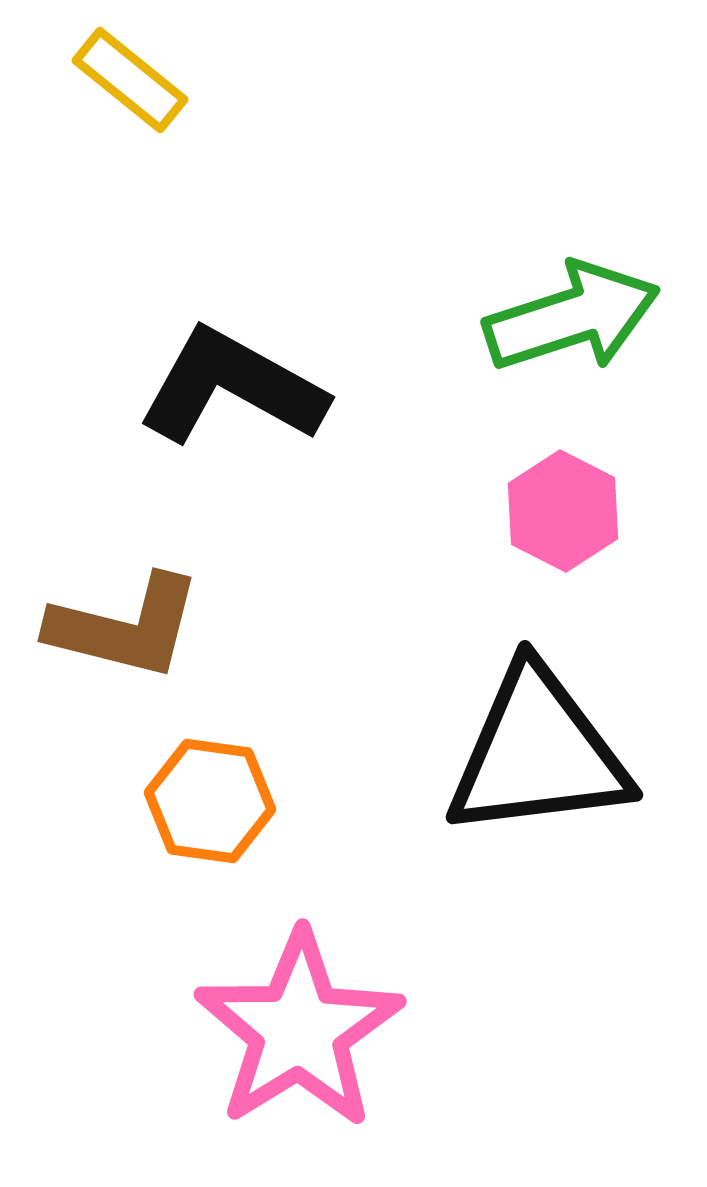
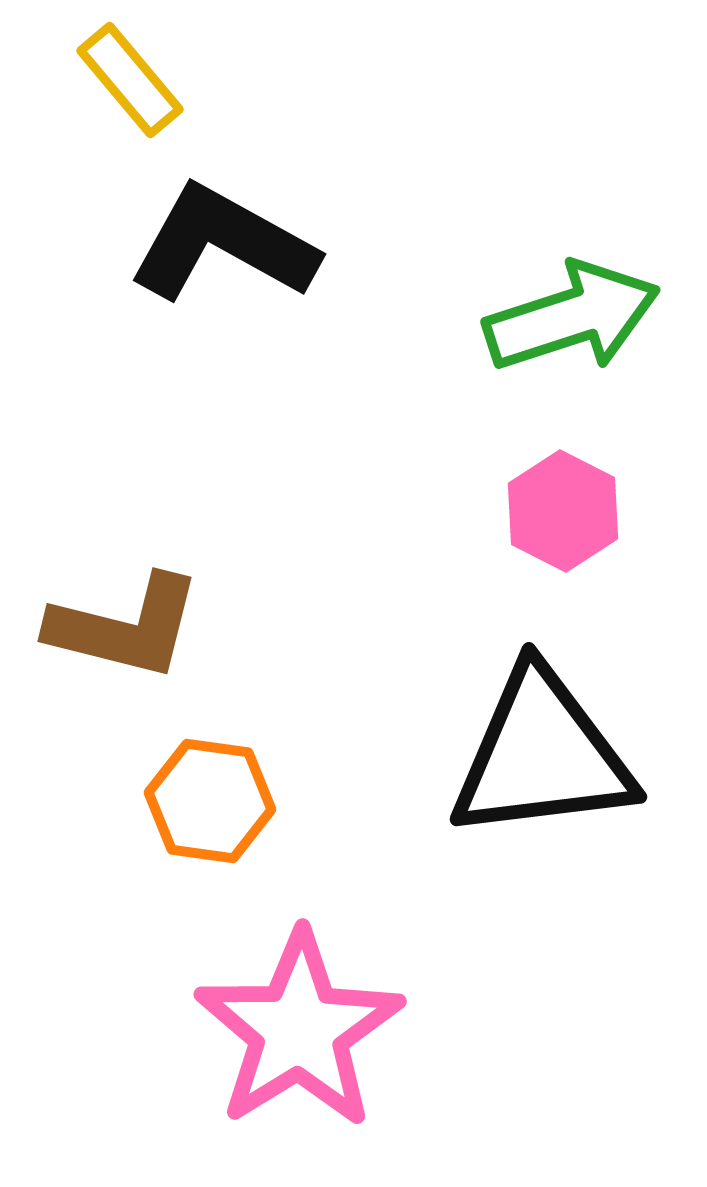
yellow rectangle: rotated 11 degrees clockwise
black L-shape: moved 9 px left, 143 px up
black triangle: moved 4 px right, 2 px down
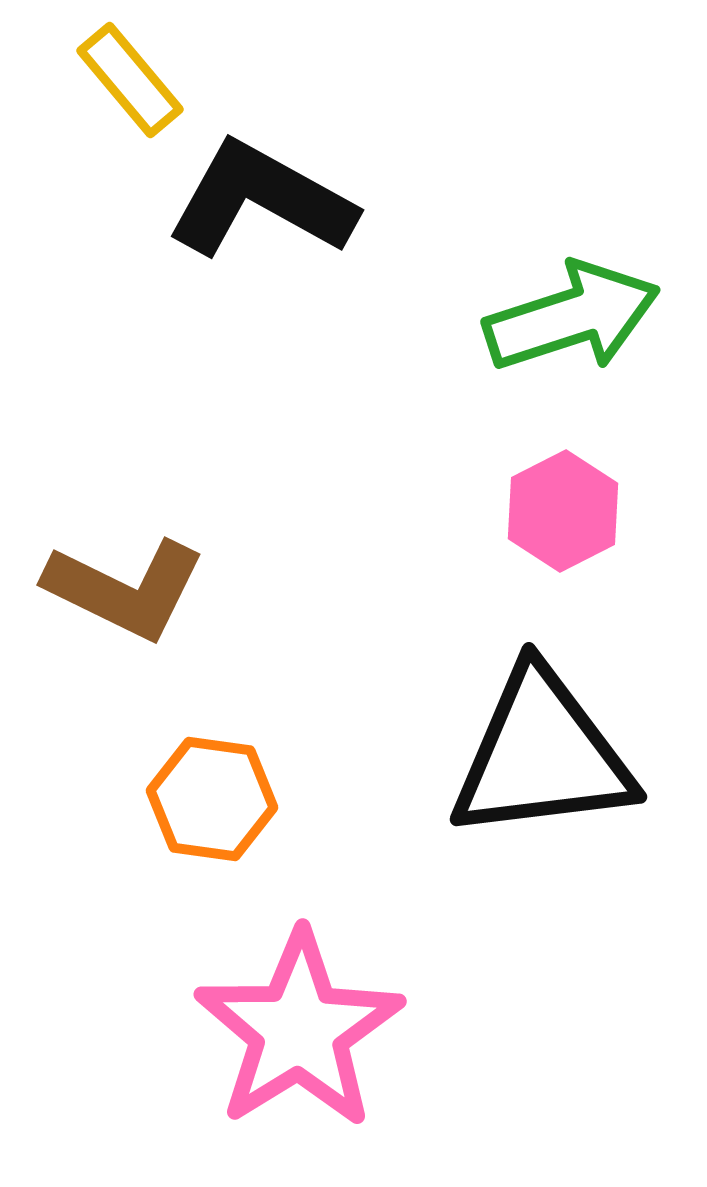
black L-shape: moved 38 px right, 44 px up
pink hexagon: rotated 6 degrees clockwise
brown L-shape: moved 38 px up; rotated 12 degrees clockwise
orange hexagon: moved 2 px right, 2 px up
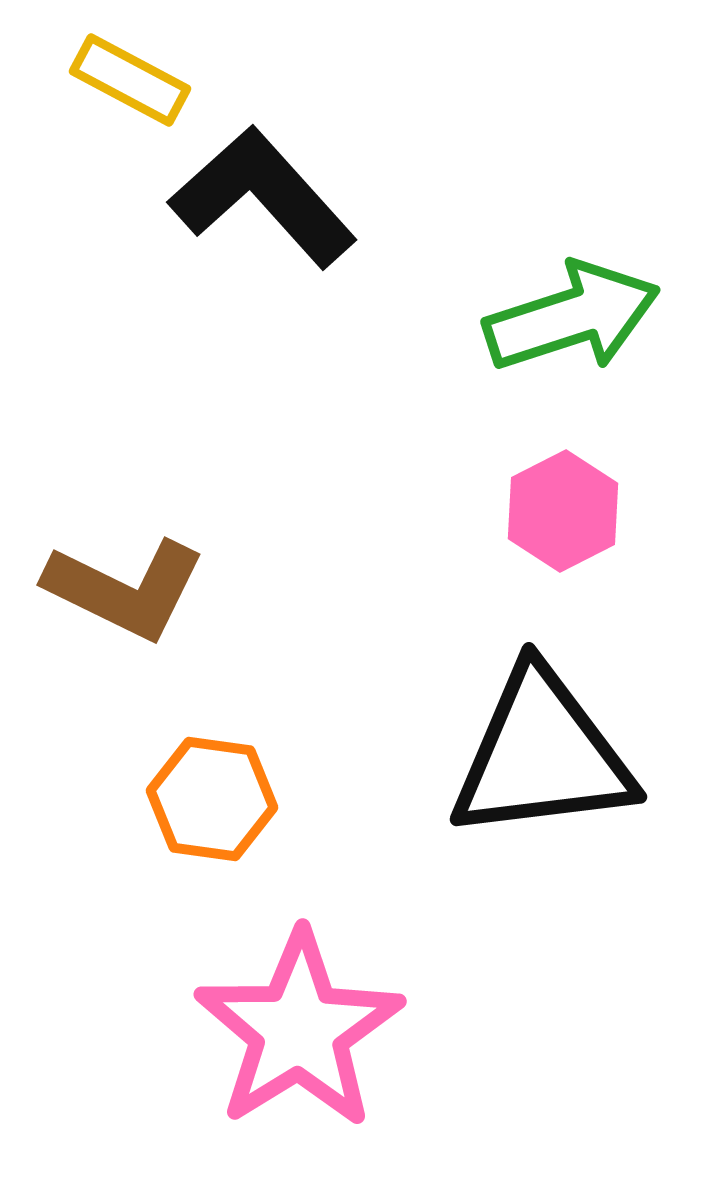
yellow rectangle: rotated 22 degrees counterclockwise
black L-shape: moved 2 px right, 3 px up; rotated 19 degrees clockwise
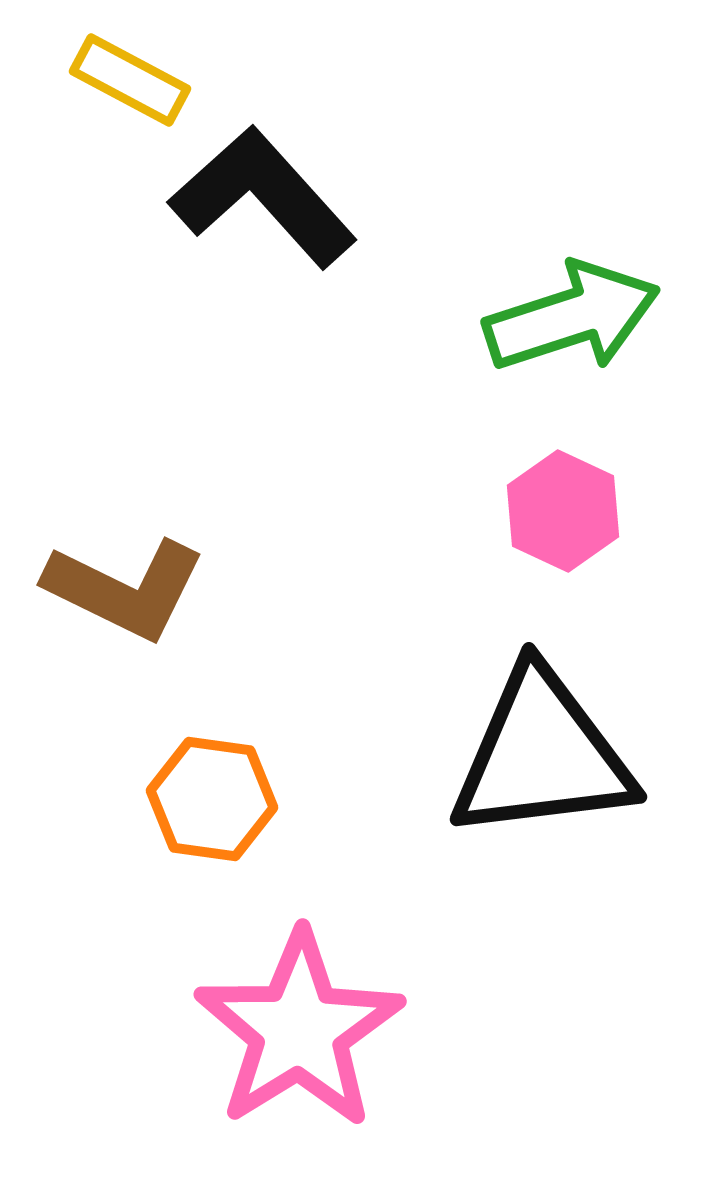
pink hexagon: rotated 8 degrees counterclockwise
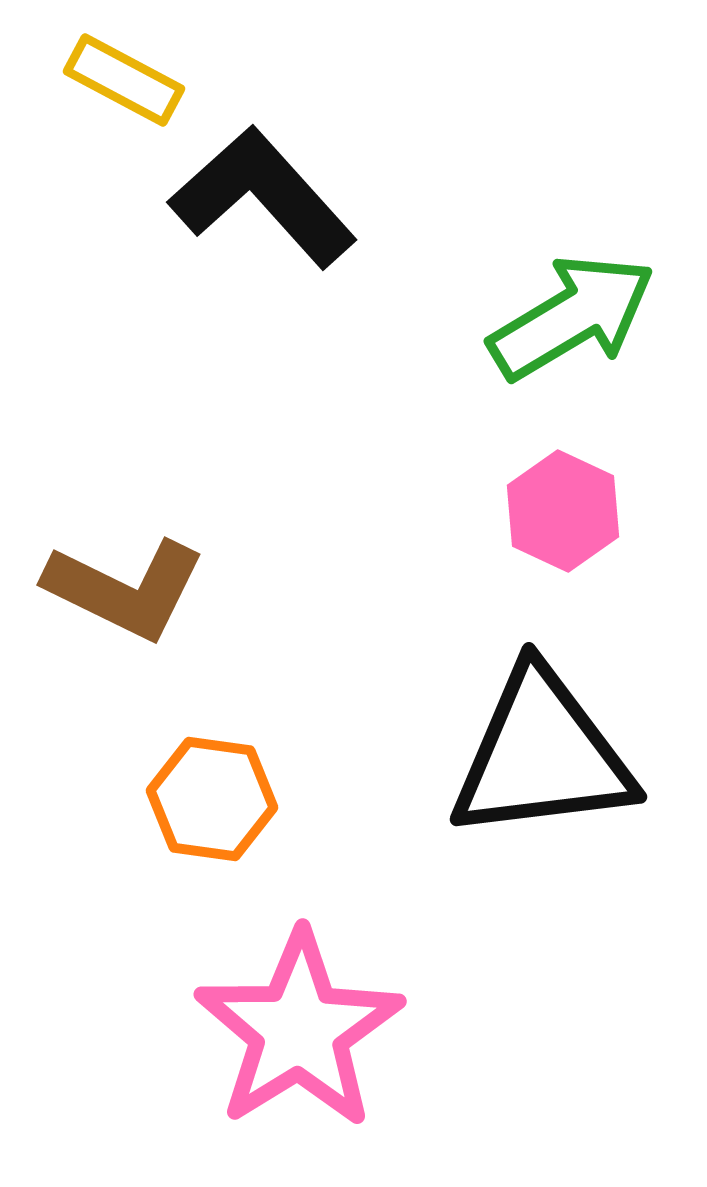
yellow rectangle: moved 6 px left
green arrow: rotated 13 degrees counterclockwise
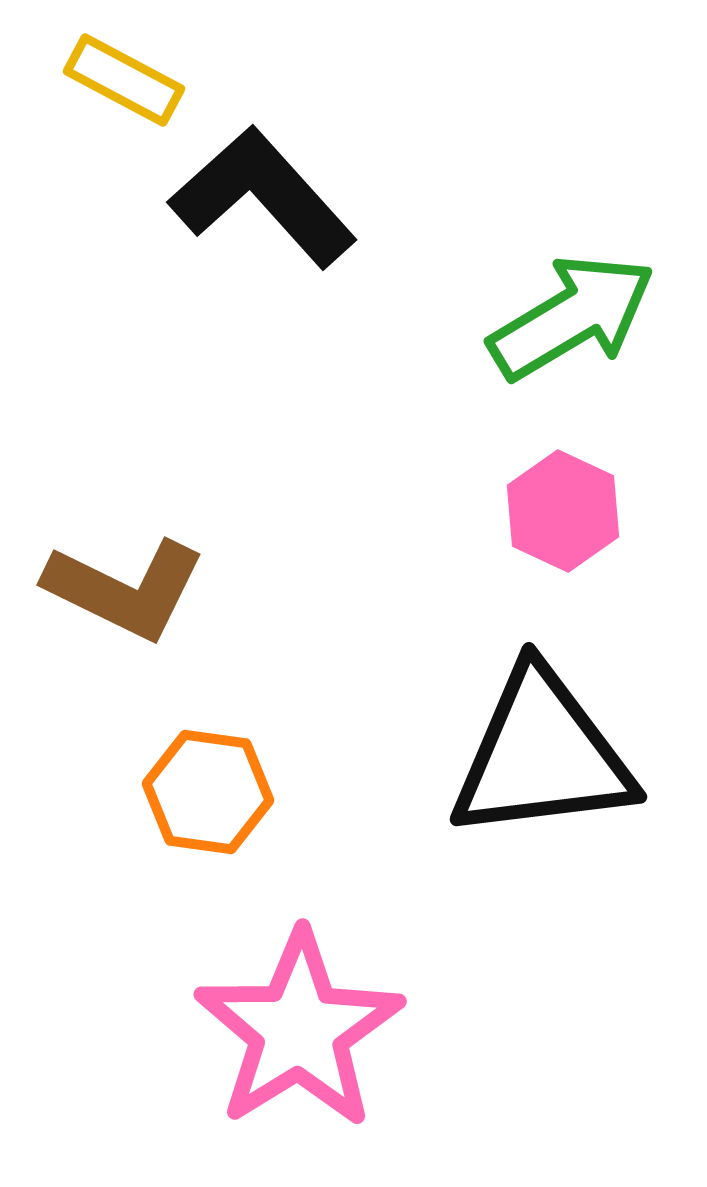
orange hexagon: moved 4 px left, 7 px up
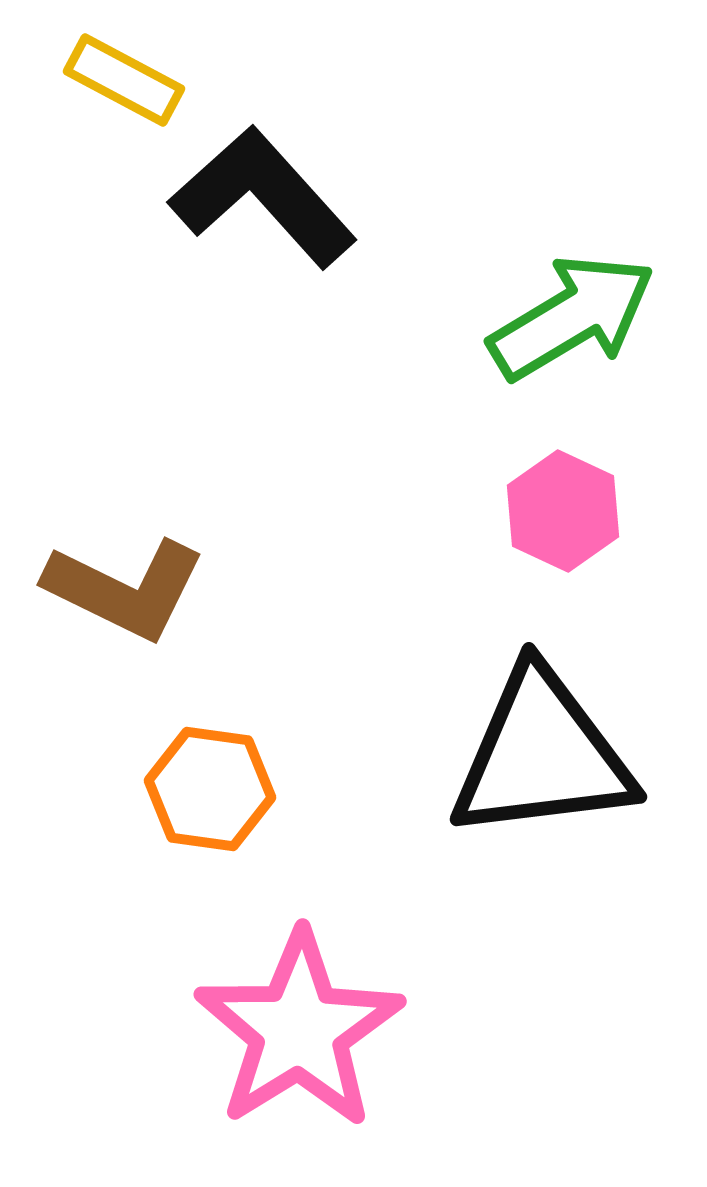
orange hexagon: moved 2 px right, 3 px up
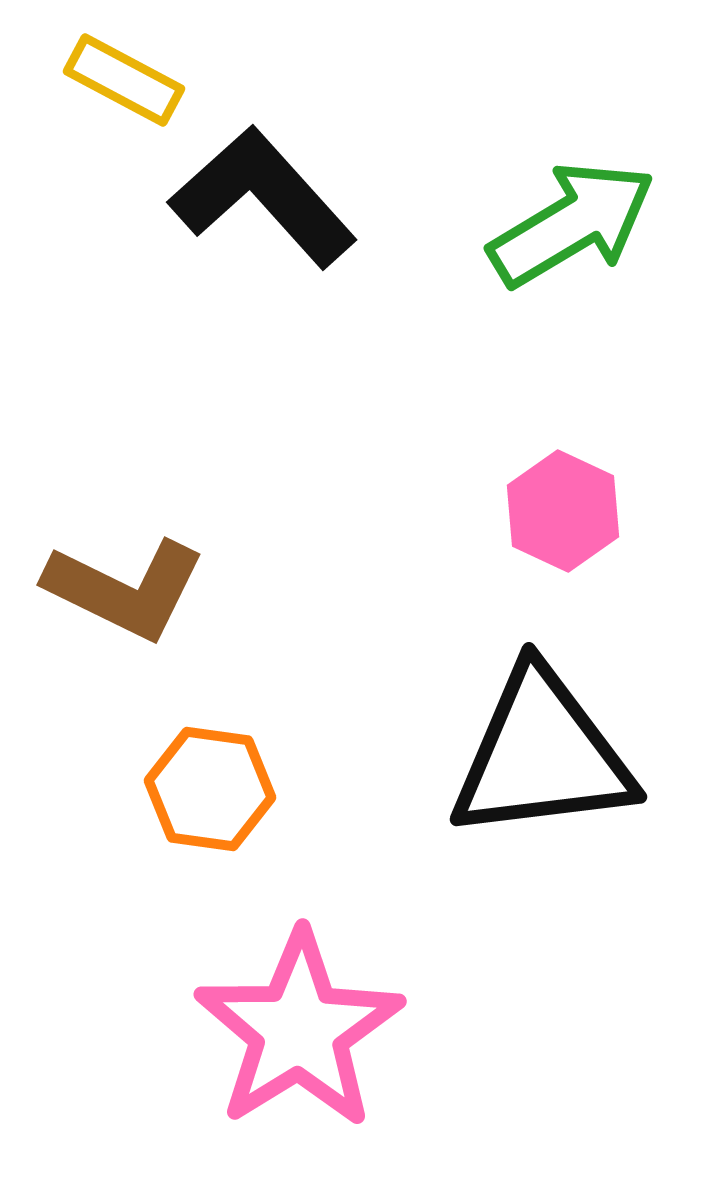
green arrow: moved 93 px up
